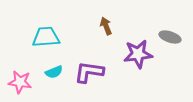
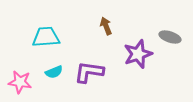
purple star: rotated 12 degrees counterclockwise
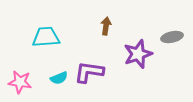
brown arrow: rotated 30 degrees clockwise
gray ellipse: moved 2 px right; rotated 30 degrees counterclockwise
cyan semicircle: moved 5 px right, 6 px down
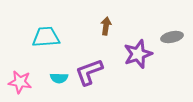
purple L-shape: rotated 28 degrees counterclockwise
cyan semicircle: rotated 24 degrees clockwise
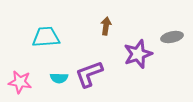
purple L-shape: moved 2 px down
